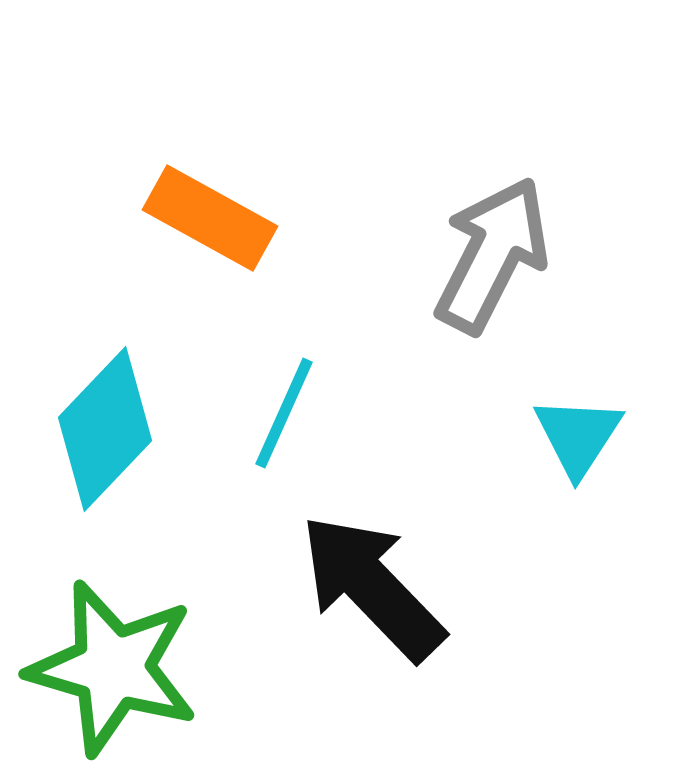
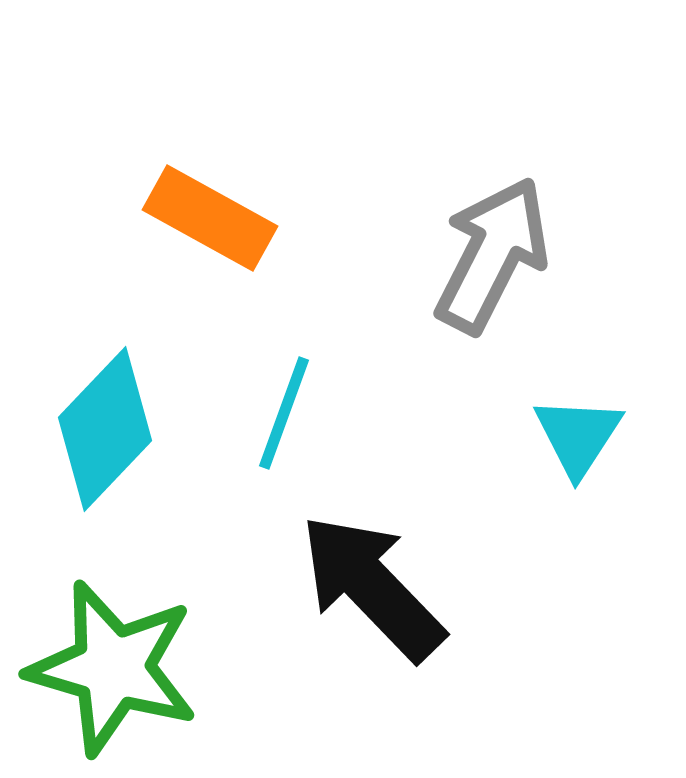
cyan line: rotated 4 degrees counterclockwise
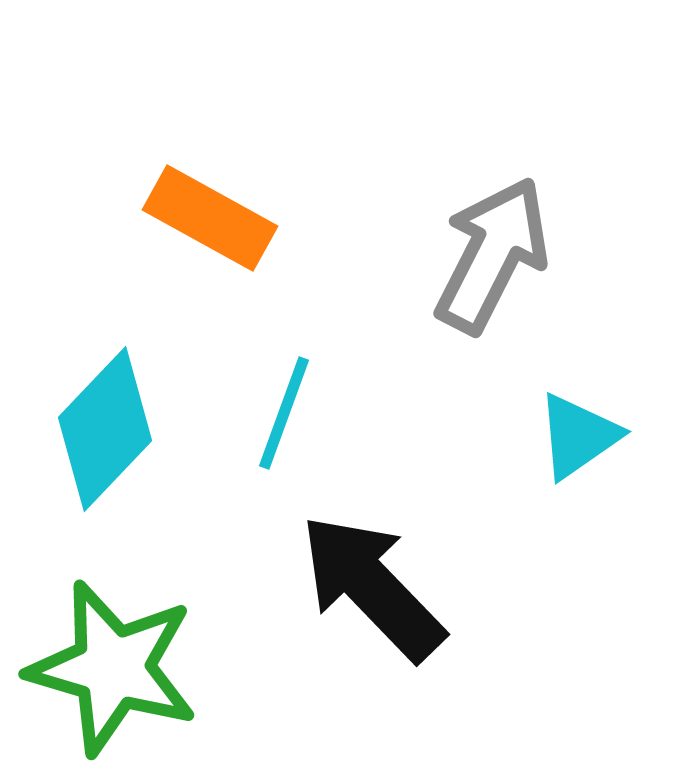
cyan triangle: rotated 22 degrees clockwise
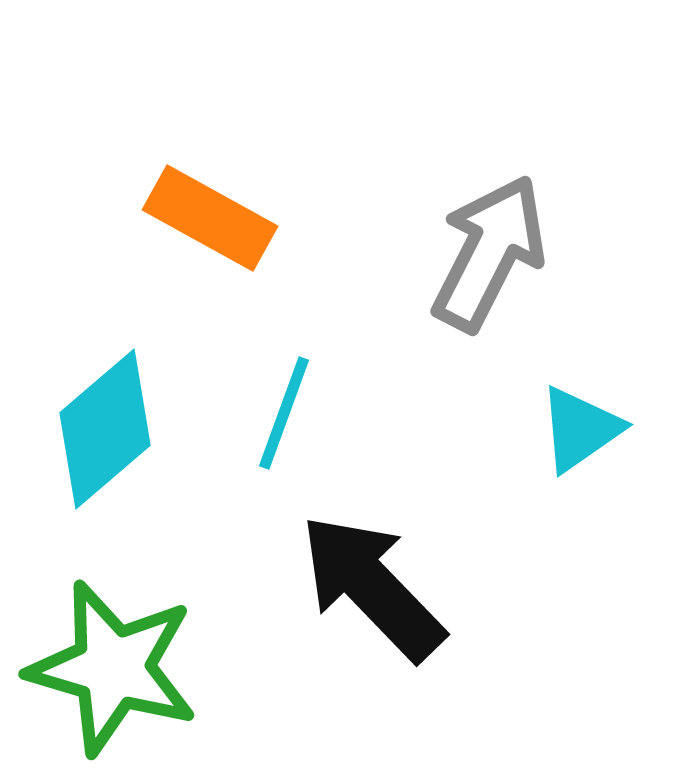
gray arrow: moved 3 px left, 2 px up
cyan diamond: rotated 6 degrees clockwise
cyan triangle: moved 2 px right, 7 px up
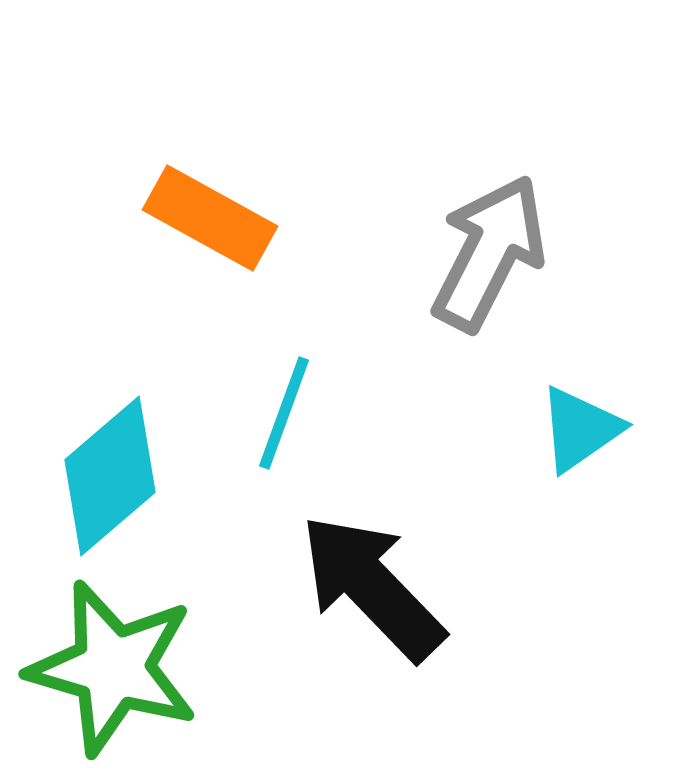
cyan diamond: moved 5 px right, 47 px down
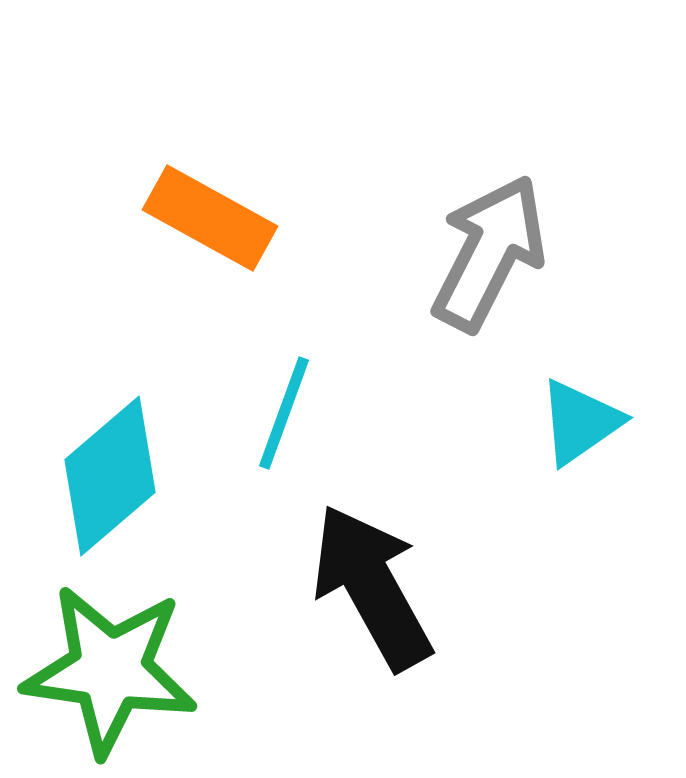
cyan triangle: moved 7 px up
black arrow: rotated 15 degrees clockwise
green star: moved 3 px left, 2 px down; rotated 8 degrees counterclockwise
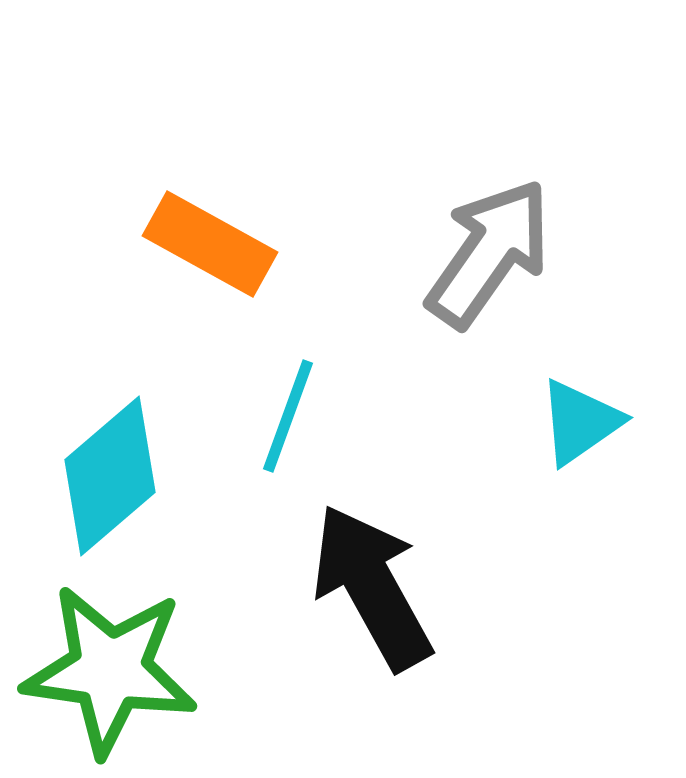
orange rectangle: moved 26 px down
gray arrow: rotated 8 degrees clockwise
cyan line: moved 4 px right, 3 px down
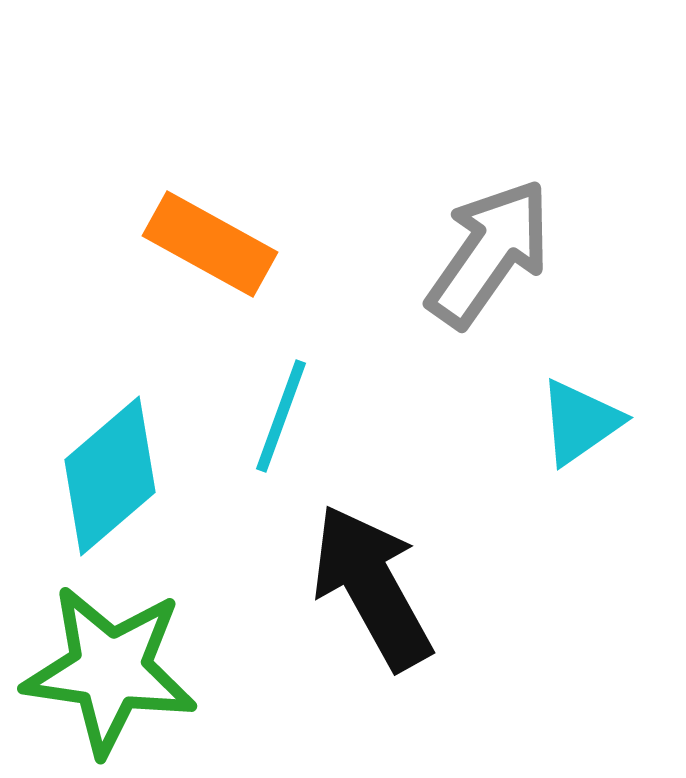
cyan line: moved 7 px left
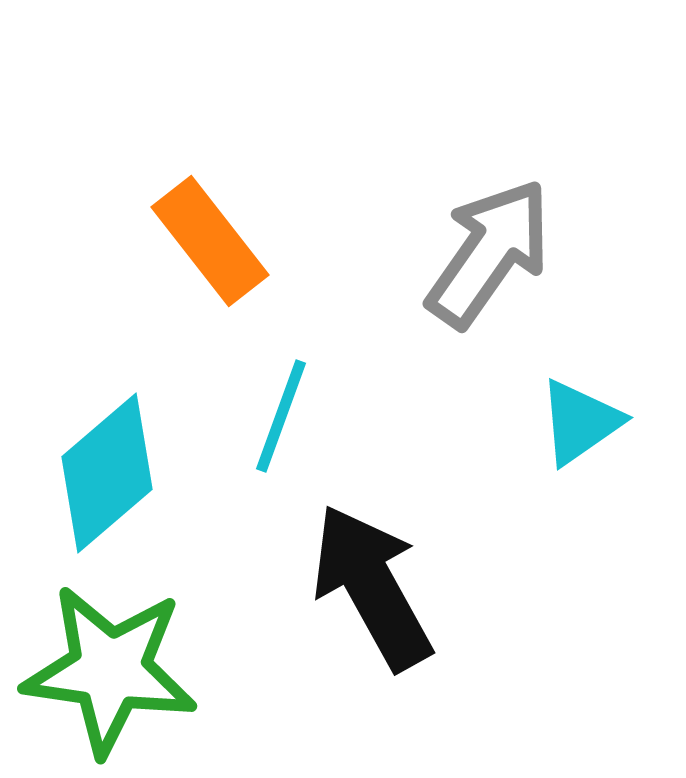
orange rectangle: moved 3 px up; rotated 23 degrees clockwise
cyan diamond: moved 3 px left, 3 px up
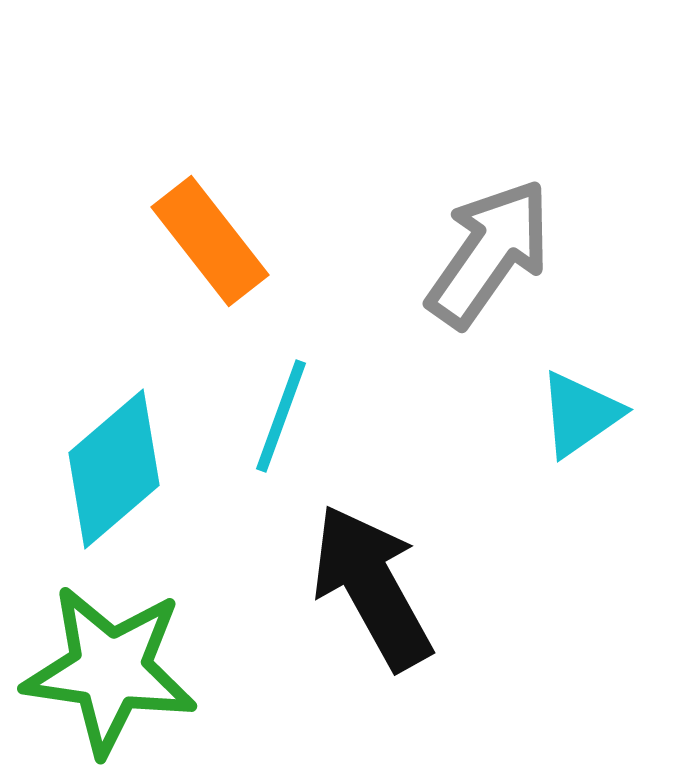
cyan triangle: moved 8 px up
cyan diamond: moved 7 px right, 4 px up
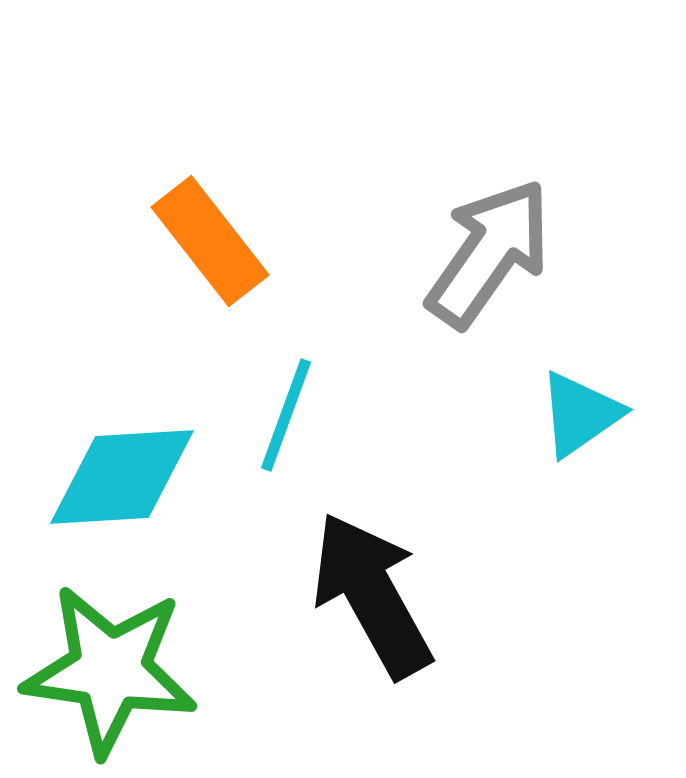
cyan line: moved 5 px right, 1 px up
cyan diamond: moved 8 px right, 8 px down; rotated 37 degrees clockwise
black arrow: moved 8 px down
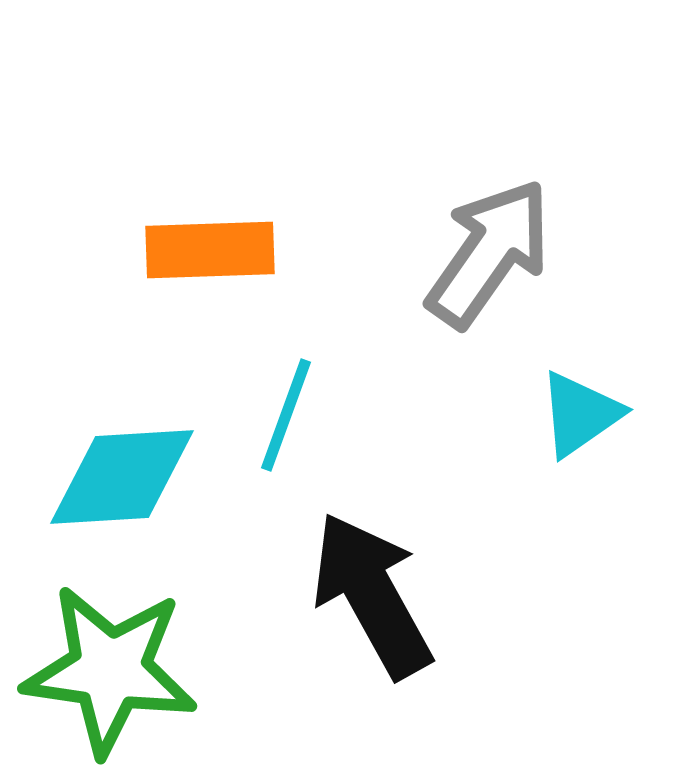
orange rectangle: moved 9 px down; rotated 54 degrees counterclockwise
